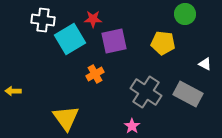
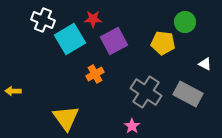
green circle: moved 8 px down
white cross: rotated 15 degrees clockwise
purple square: rotated 16 degrees counterclockwise
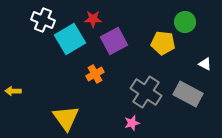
pink star: moved 3 px up; rotated 21 degrees clockwise
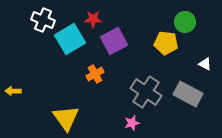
yellow pentagon: moved 3 px right
